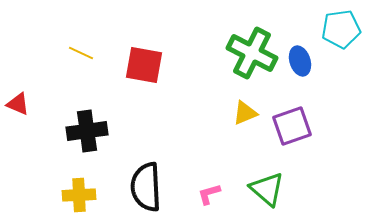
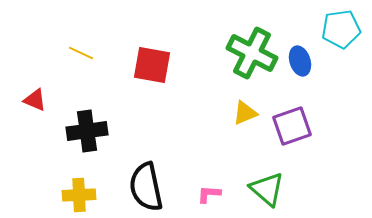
red square: moved 8 px right
red triangle: moved 17 px right, 4 px up
black semicircle: rotated 9 degrees counterclockwise
pink L-shape: rotated 20 degrees clockwise
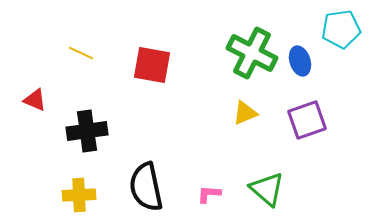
purple square: moved 15 px right, 6 px up
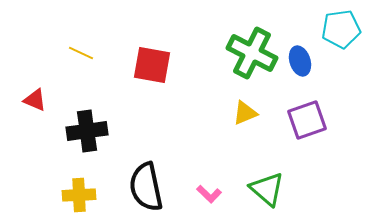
pink L-shape: rotated 140 degrees counterclockwise
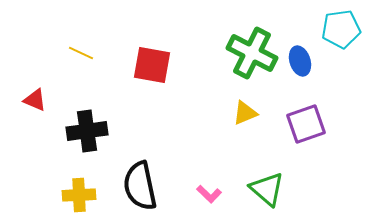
purple square: moved 1 px left, 4 px down
black semicircle: moved 6 px left, 1 px up
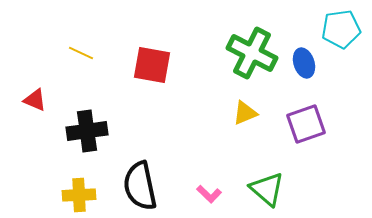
blue ellipse: moved 4 px right, 2 px down
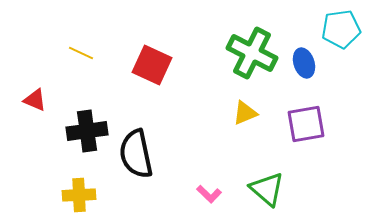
red square: rotated 15 degrees clockwise
purple square: rotated 9 degrees clockwise
black semicircle: moved 4 px left, 32 px up
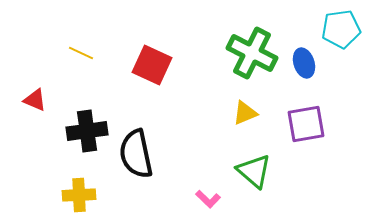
green triangle: moved 13 px left, 18 px up
pink L-shape: moved 1 px left, 5 px down
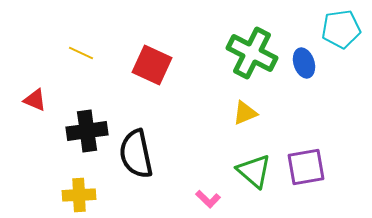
purple square: moved 43 px down
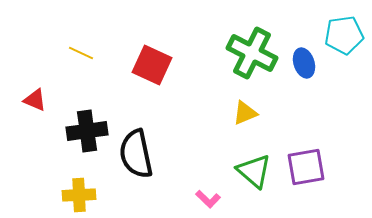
cyan pentagon: moved 3 px right, 6 px down
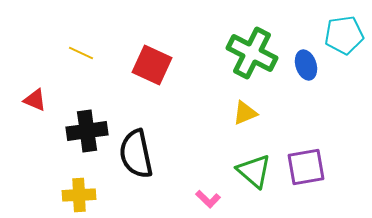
blue ellipse: moved 2 px right, 2 px down
